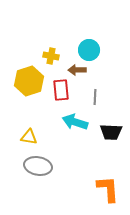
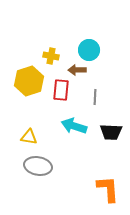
red rectangle: rotated 10 degrees clockwise
cyan arrow: moved 1 px left, 4 px down
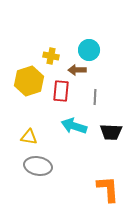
red rectangle: moved 1 px down
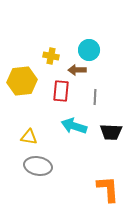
yellow hexagon: moved 7 px left; rotated 12 degrees clockwise
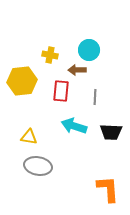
yellow cross: moved 1 px left, 1 px up
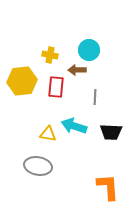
red rectangle: moved 5 px left, 4 px up
yellow triangle: moved 19 px right, 3 px up
orange L-shape: moved 2 px up
